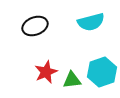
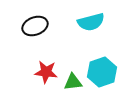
red star: rotated 30 degrees clockwise
green triangle: moved 1 px right, 2 px down
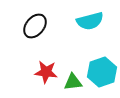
cyan semicircle: moved 1 px left, 1 px up
black ellipse: rotated 30 degrees counterclockwise
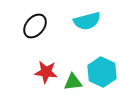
cyan semicircle: moved 3 px left
cyan hexagon: rotated 16 degrees counterclockwise
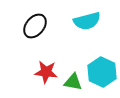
green triangle: rotated 18 degrees clockwise
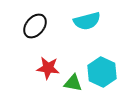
red star: moved 2 px right, 4 px up
green triangle: moved 1 px down
